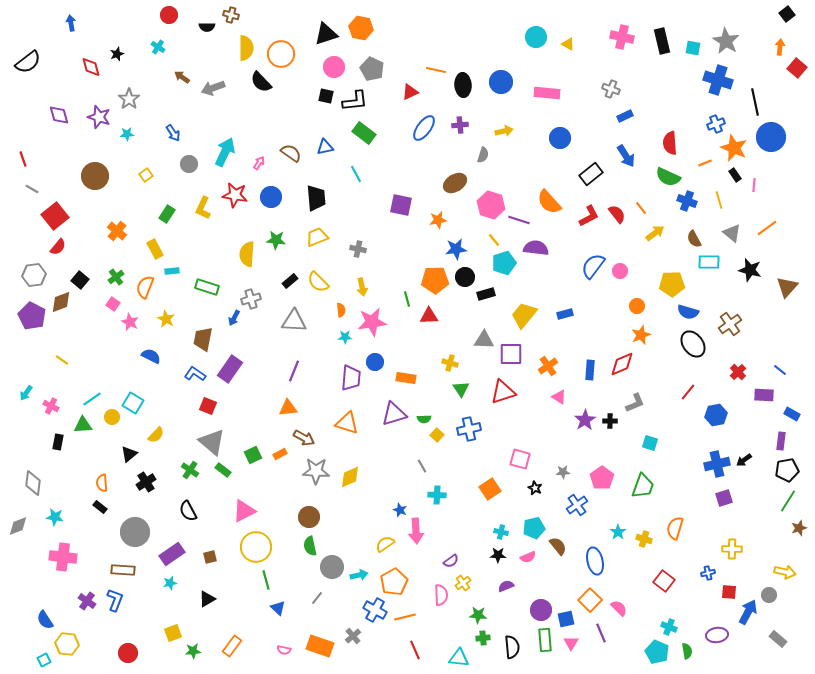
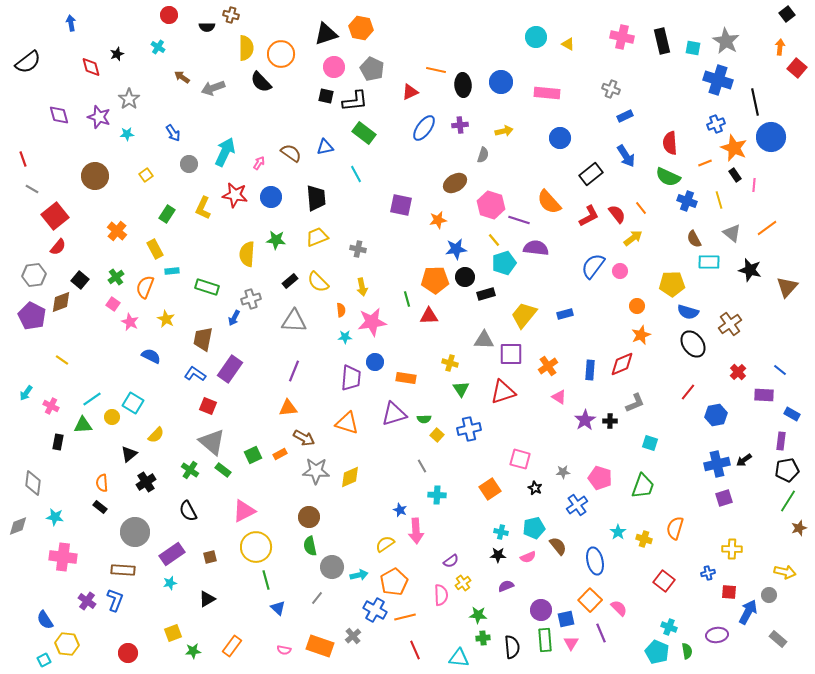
yellow arrow at (655, 233): moved 22 px left, 5 px down
pink pentagon at (602, 478): moved 2 px left; rotated 20 degrees counterclockwise
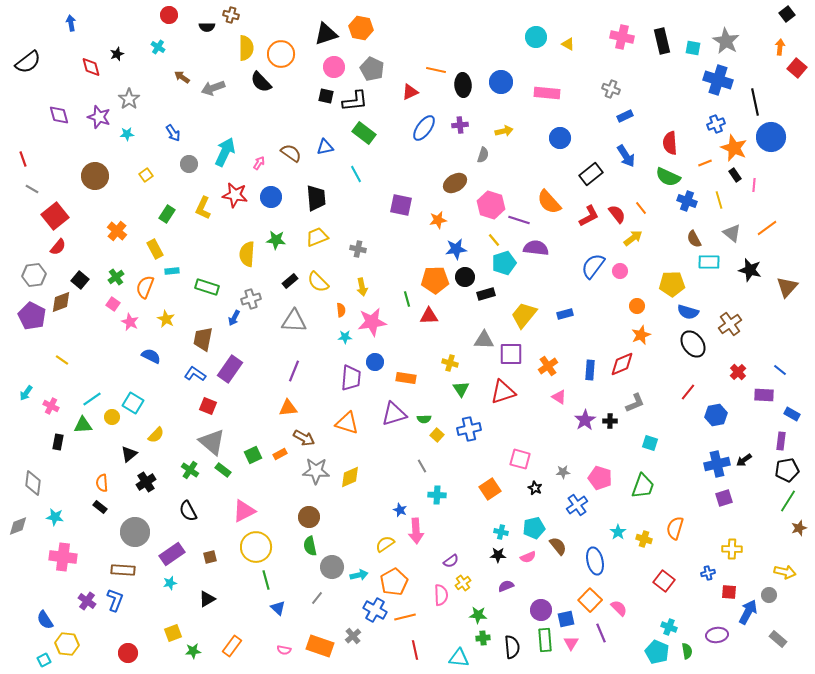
red line at (415, 650): rotated 12 degrees clockwise
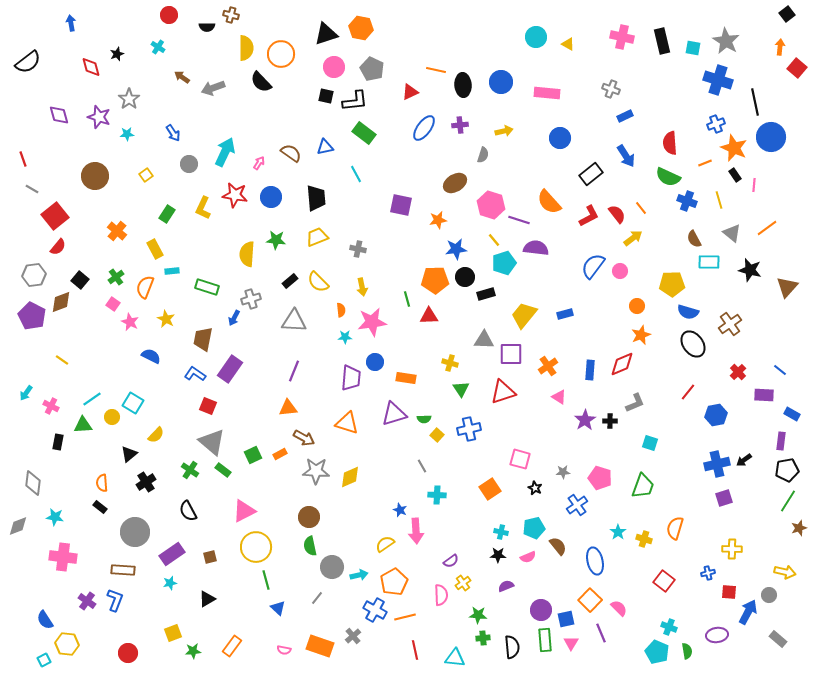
cyan triangle at (459, 658): moved 4 px left
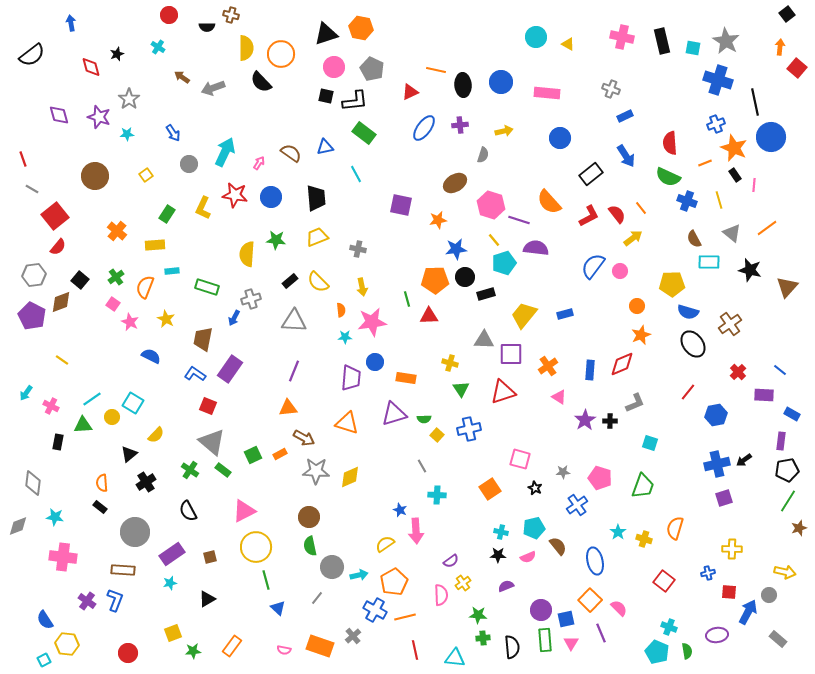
black semicircle at (28, 62): moved 4 px right, 7 px up
yellow rectangle at (155, 249): moved 4 px up; rotated 66 degrees counterclockwise
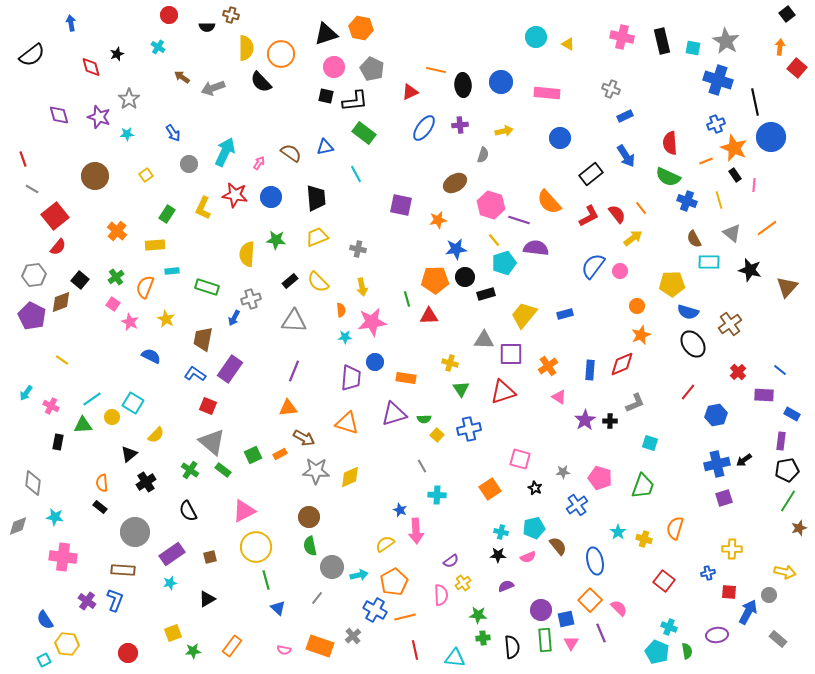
orange line at (705, 163): moved 1 px right, 2 px up
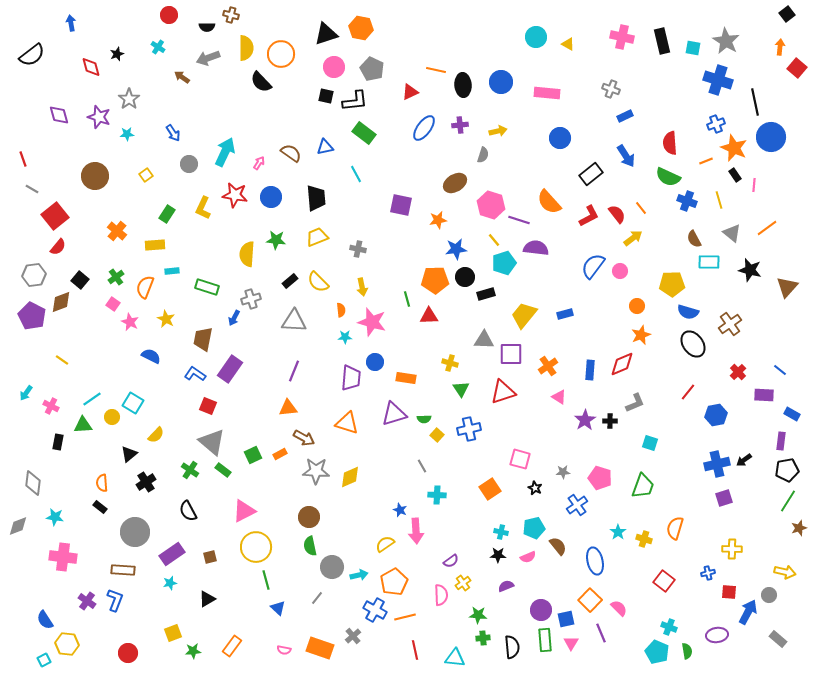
gray arrow at (213, 88): moved 5 px left, 30 px up
yellow arrow at (504, 131): moved 6 px left
pink star at (372, 322): rotated 24 degrees clockwise
orange rectangle at (320, 646): moved 2 px down
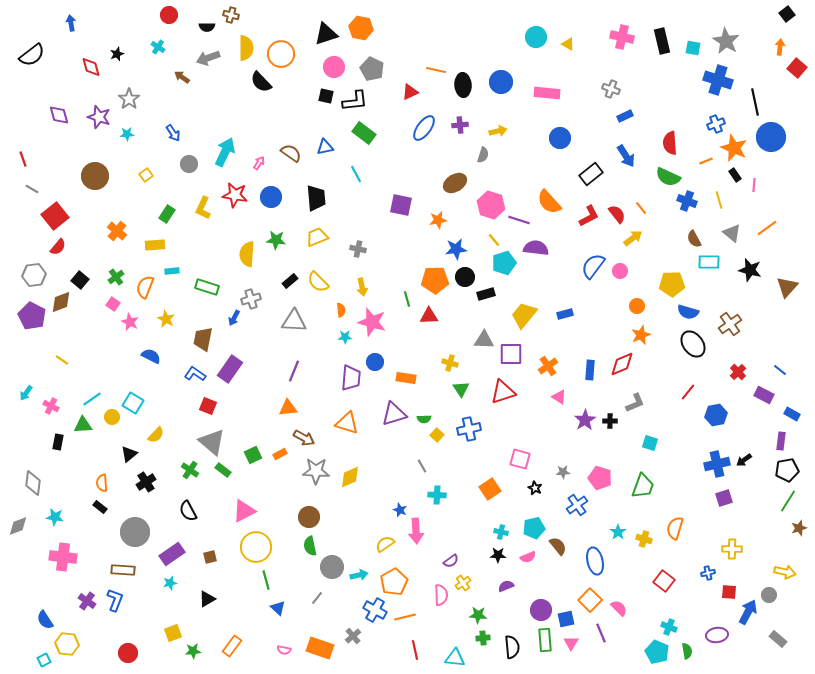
purple rectangle at (764, 395): rotated 24 degrees clockwise
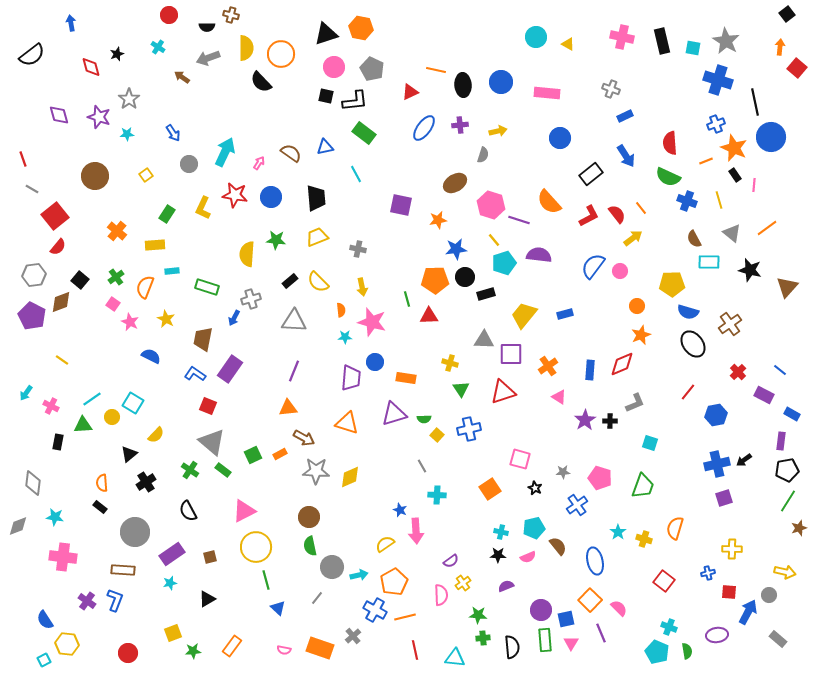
purple semicircle at (536, 248): moved 3 px right, 7 px down
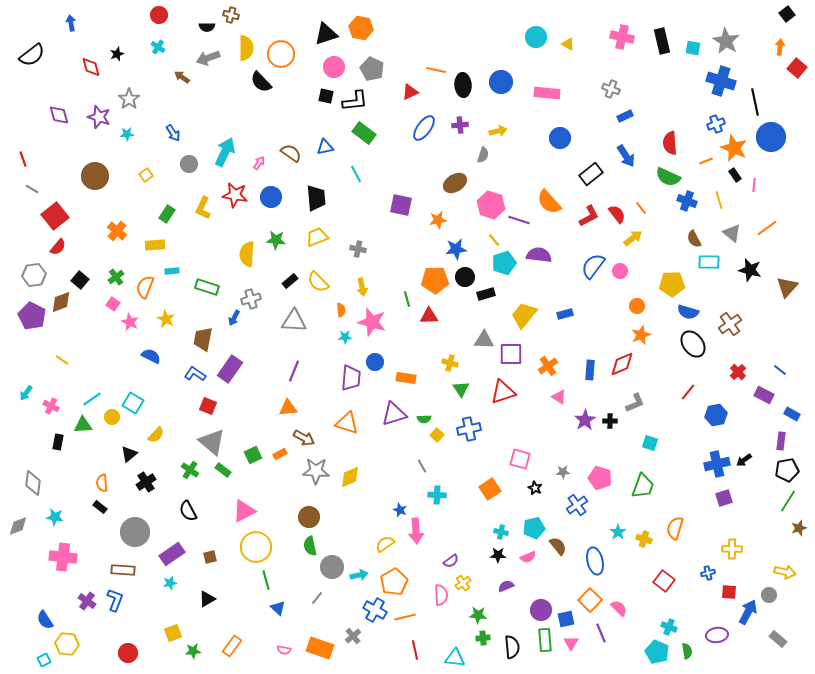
red circle at (169, 15): moved 10 px left
blue cross at (718, 80): moved 3 px right, 1 px down
